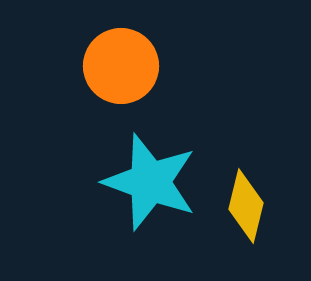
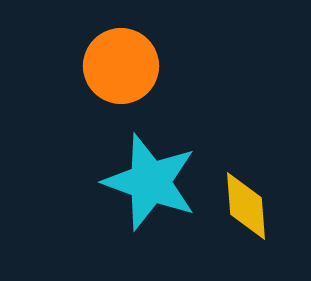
yellow diamond: rotated 18 degrees counterclockwise
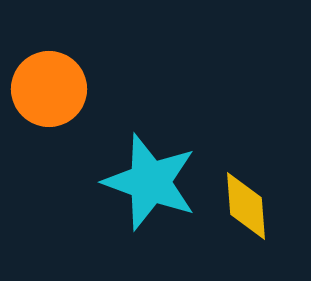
orange circle: moved 72 px left, 23 px down
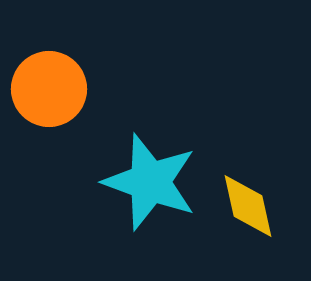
yellow diamond: moved 2 px right; rotated 8 degrees counterclockwise
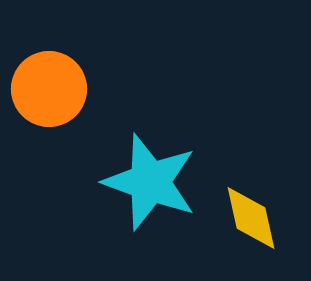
yellow diamond: moved 3 px right, 12 px down
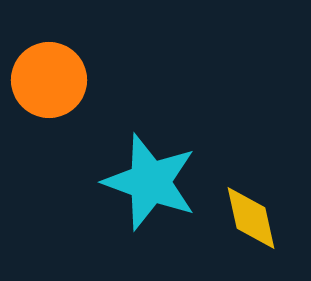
orange circle: moved 9 px up
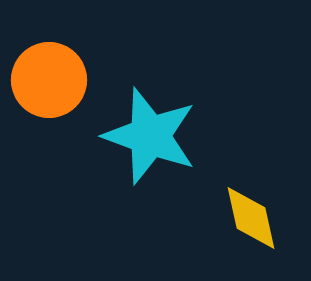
cyan star: moved 46 px up
